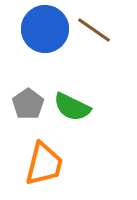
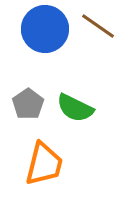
brown line: moved 4 px right, 4 px up
green semicircle: moved 3 px right, 1 px down
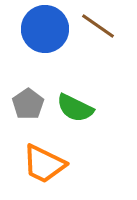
orange trapezoid: rotated 102 degrees clockwise
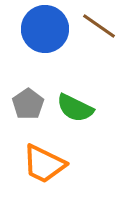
brown line: moved 1 px right
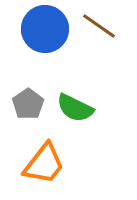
orange trapezoid: rotated 78 degrees counterclockwise
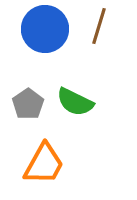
brown line: rotated 72 degrees clockwise
green semicircle: moved 6 px up
orange trapezoid: rotated 9 degrees counterclockwise
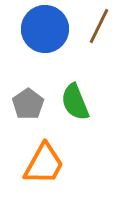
brown line: rotated 9 degrees clockwise
green semicircle: rotated 42 degrees clockwise
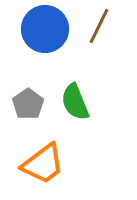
orange trapezoid: moved 1 px left; rotated 24 degrees clockwise
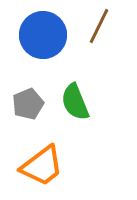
blue circle: moved 2 px left, 6 px down
gray pentagon: rotated 12 degrees clockwise
orange trapezoid: moved 1 px left, 2 px down
